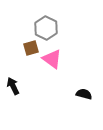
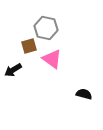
gray hexagon: rotated 15 degrees counterclockwise
brown square: moved 2 px left, 2 px up
black arrow: moved 16 px up; rotated 96 degrees counterclockwise
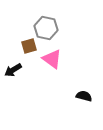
black semicircle: moved 2 px down
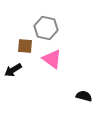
brown square: moved 4 px left; rotated 21 degrees clockwise
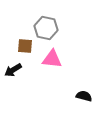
pink triangle: rotated 30 degrees counterclockwise
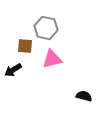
pink triangle: rotated 20 degrees counterclockwise
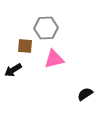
gray hexagon: rotated 15 degrees counterclockwise
pink triangle: moved 2 px right
black semicircle: moved 1 px right, 2 px up; rotated 49 degrees counterclockwise
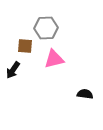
black arrow: rotated 24 degrees counterclockwise
black semicircle: rotated 42 degrees clockwise
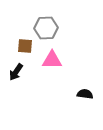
pink triangle: moved 2 px left, 1 px down; rotated 15 degrees clockwise
black arrow: moved 3 px right, 2 px down
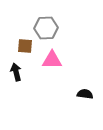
black arrow: rotated 132 degrees clockwise
